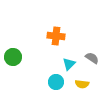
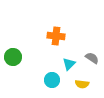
cyan circle: moved 4 px left, 2 px up
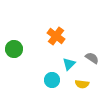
orange cross: rotated 30 degrees clockwise
green circle: moved 1 px right, 8 px up
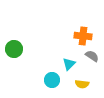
orange cross: moved 27 px right; rotated 30 degrees counterclockwise
gray semicircle: moved 2 px up
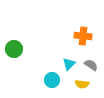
gray semicircle: moved 1 px left, 9 px down
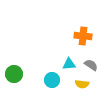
green circle: moved 25 px down
cyan triangle: rotated 40 degrees clockwise
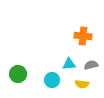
gray semicircle: rotated 48 degrees counterclockwise
green circle: moved 4 px right
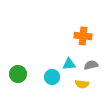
cyan circle: moved 3 px up
